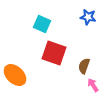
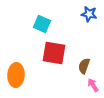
blue star: moved 1 px right, 3 px up
red square: rotated 10 degrees counterclockwise
orange ellipse: moved 1 px right; rotated 50 degrees clockwise
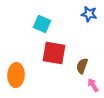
brown semicircle: moved 2 px left
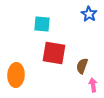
blue star: rotated 21 degrees clockwise
cyan square: rotated 18 degrees counterclockwise
pink arrow: rotated 24 degrees clockwise
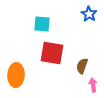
red square: moved 2 px left
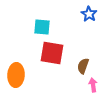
cyan square: moved 3 px down
brown semicircle: moved 1 px right
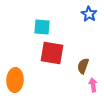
orange ellipse: moved 1 px left, 5 px down
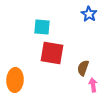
brown semicircle: moved 2 px down
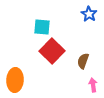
red square: moved 2 px up; rotated 35 degrees clockwise
brown semicircle: moved 7 px up
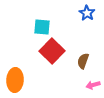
blue star: moved 2 px left, 1 px up
pink arrow: rotated 96 degrees counterclockwise
